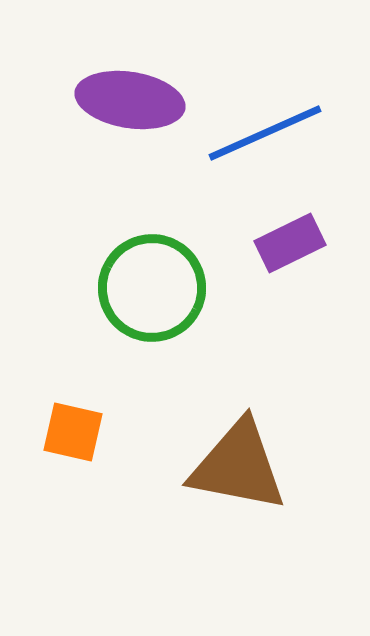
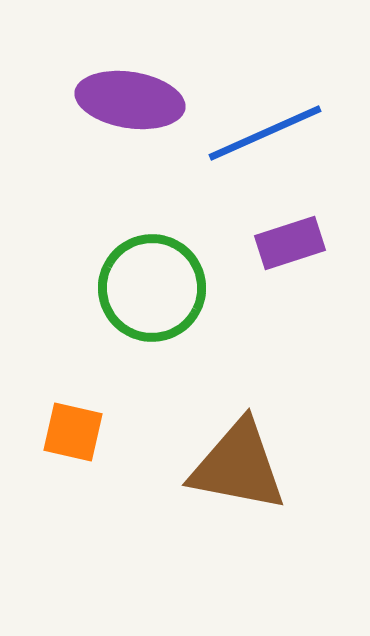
purple rectangle: rotated 8 degrees clockwise
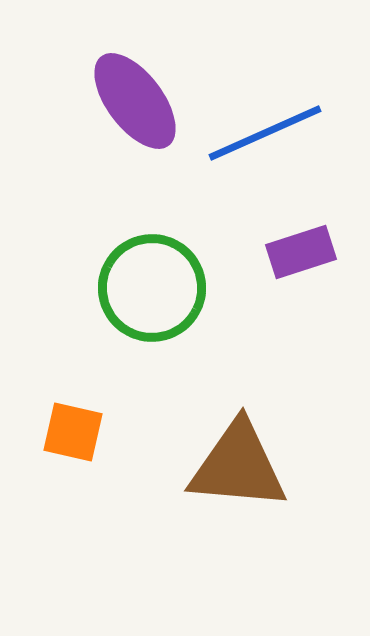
purple ellipse: moved 5 px right, 1 px down; rotated 44 degrees clockwise
purple rectangle: moved 11 px right, 9 px down
brown triangle: rotated 6 degrees counterclockwise
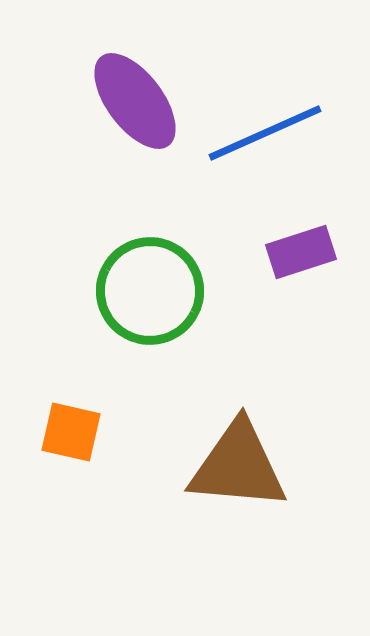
green circle: moved 2 px left, 3 px down
orange square: moved 2 px left
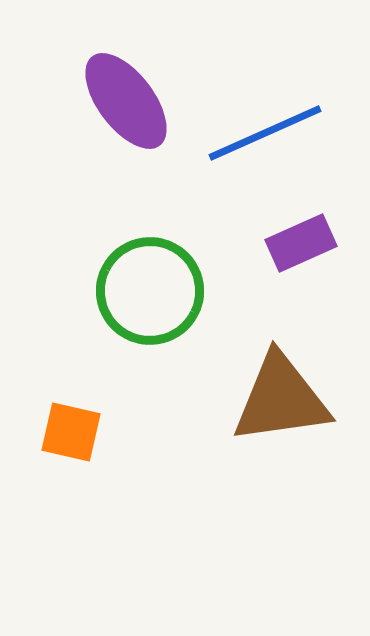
purple ellipse: moved 9 px left
purple rectangle: moved 9 px up; rotated 6 degrees counterclockwise
brown triangle: moved 43 px right, 67 px up; rotated 13 degrees counterclockwise
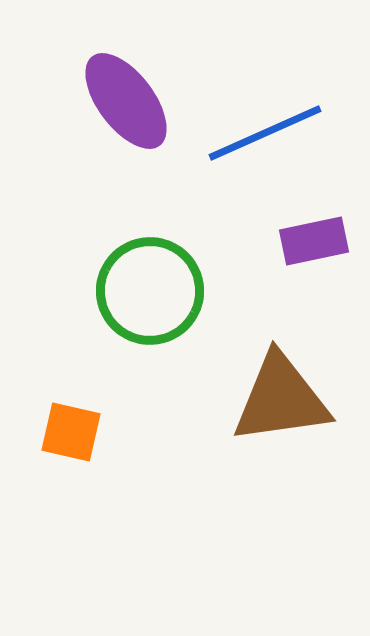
purple rectangle: moved 13 px right, 2 px up; rotated 12 degrees clockwise
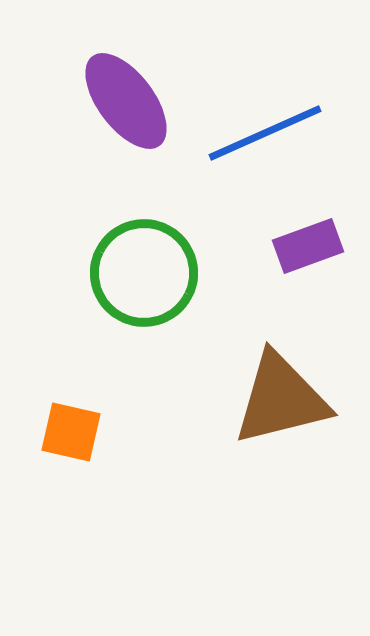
purple rectangle: moved 6 px left, 5 px down; rotated 8 degrees counterclockwise
green circle: moved 6 px left, 18 px up
brown triangle: rotated 6 degrees counterclockwise
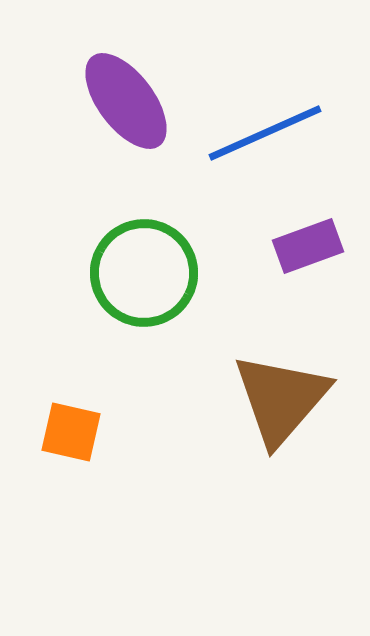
brown triangle: rotated 35 degrees counterclockwise
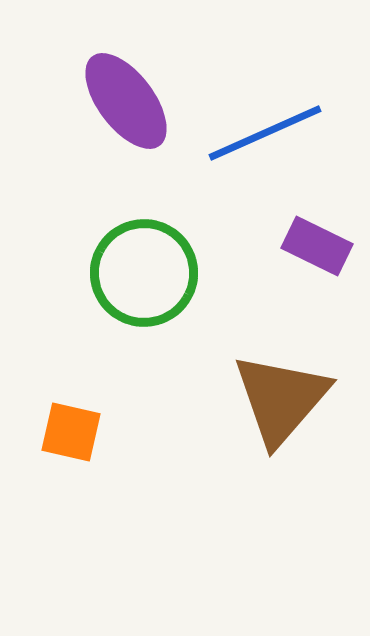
purple rectangle: moved 9 px right; rotated 46 degrees clockwise
